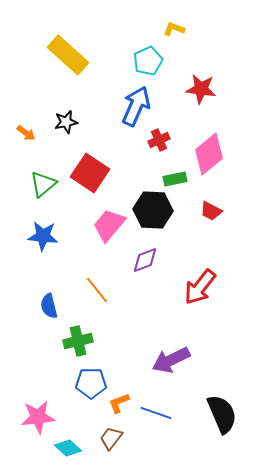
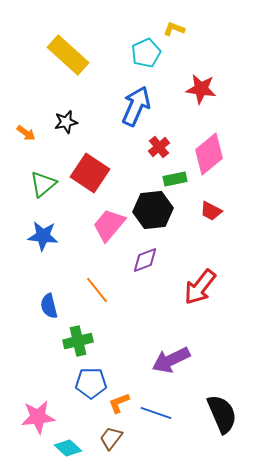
cyan pentagon: moved 2 px left, 8 px up
red cross: moved 7 px down; rotated 15 degrees counterclockwise
black hexagon: rotated 9 degrees counterclockwise
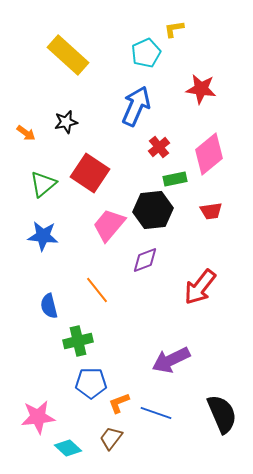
yellow L-shape: rotated 30 degrees counterclockwise
red trapezoid: rotated 35 degrees counterclockwise
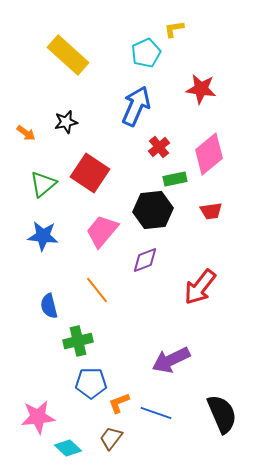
pink trapezoid: moved 7 px left, 6 px down
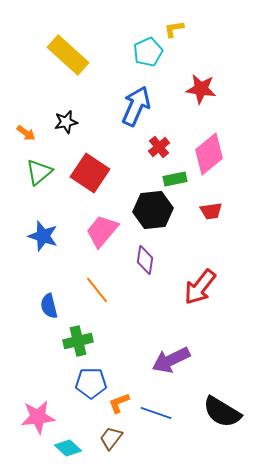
cyan pentagon: moved 2 px right, 1 px up
green triangle: moved 4 px left, 12 px up
blue star: rotated 12 degrees clockwise
purple diamond: rotated 60 degrees counterclockwise
black semicircle: moved 2 px up; rotated 144 degrees clockwise
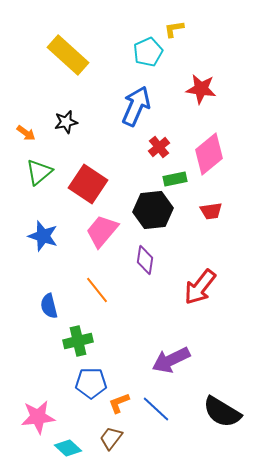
red square: moved 2 px left, 11 px down
blue line: moved 4 px up; rotated 24 degrees clockwise
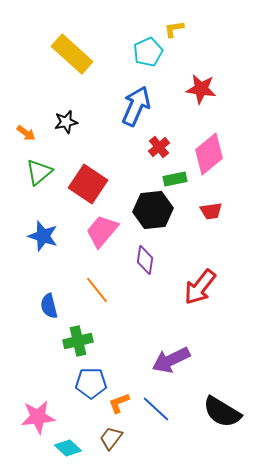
yellow rectangle: moved 4 px right, 1 px up
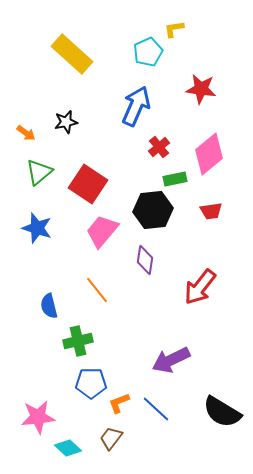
blue star: moved 6 px left, 8 px up
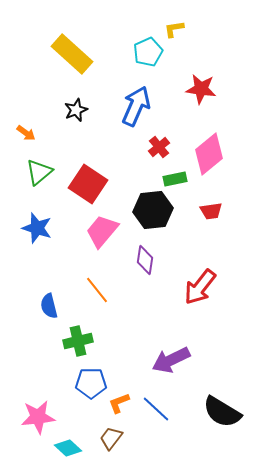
black star: moved 10 px right, 12 px up; rotated 10 degrees counterclockwise
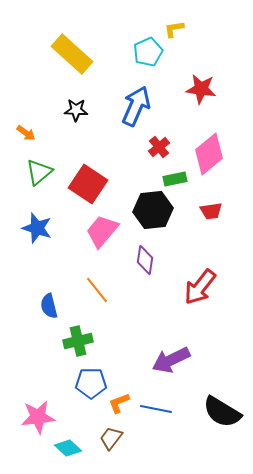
black star: rotated 25 degrees clockwise
blue line: rotated 32 degrees counterclockwise
